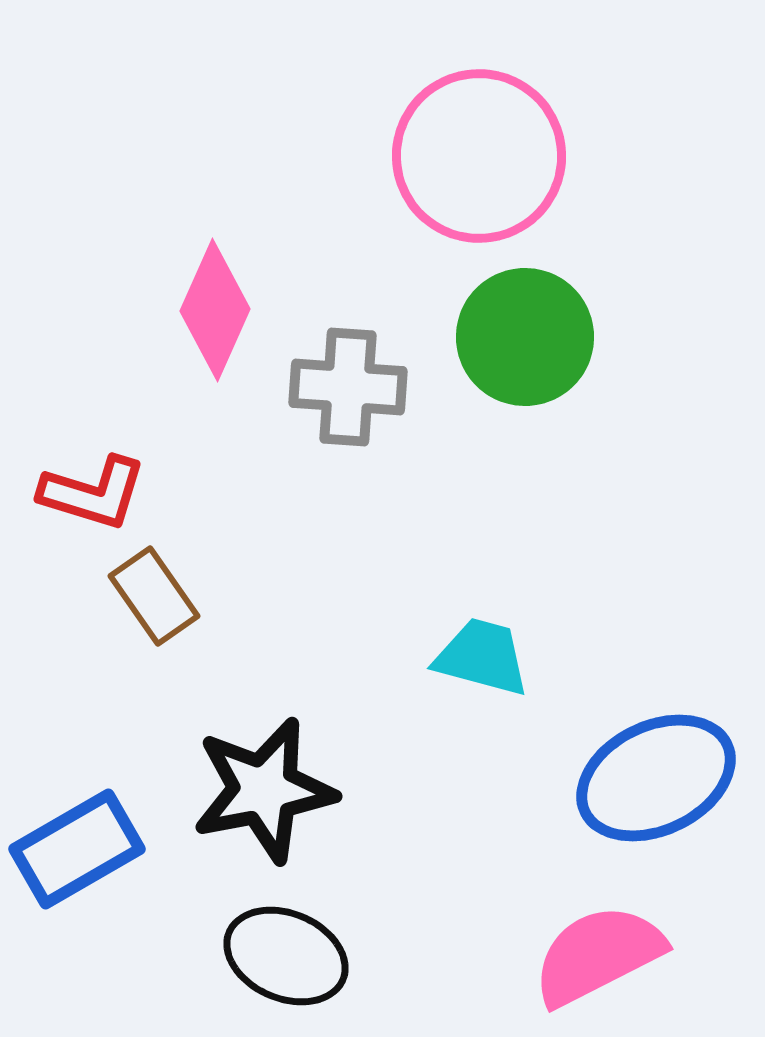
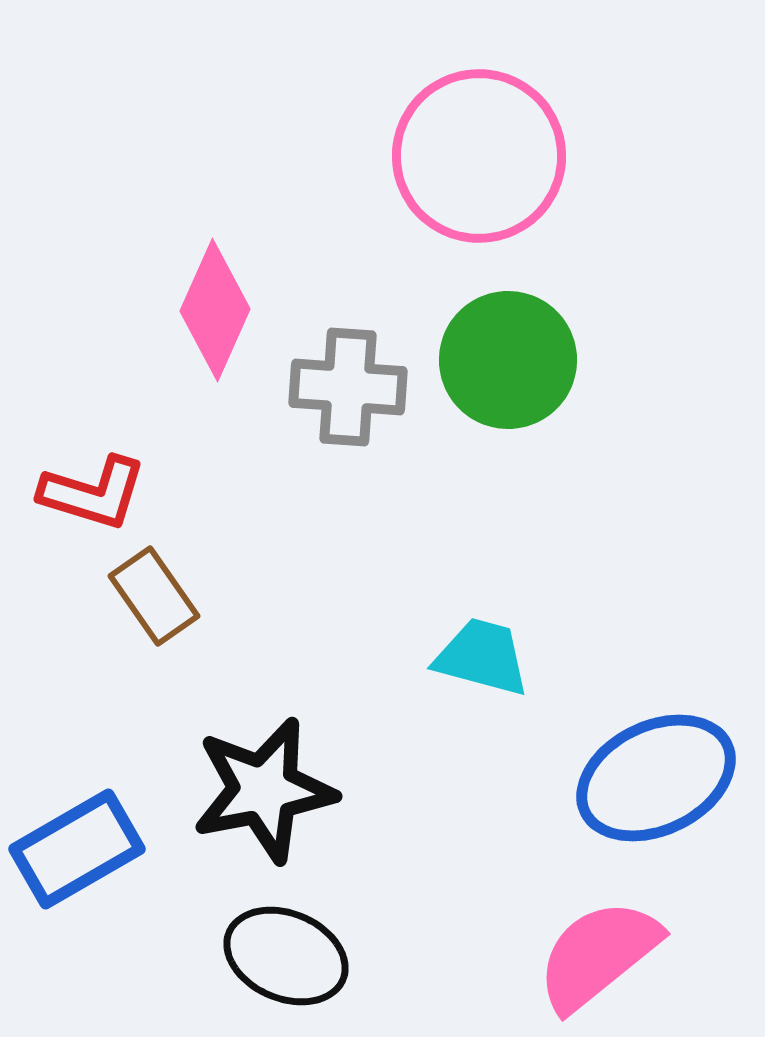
green circle: moved 17 px left, 23 px down
pink semicircle: rotated 12 degrees counterclockwise
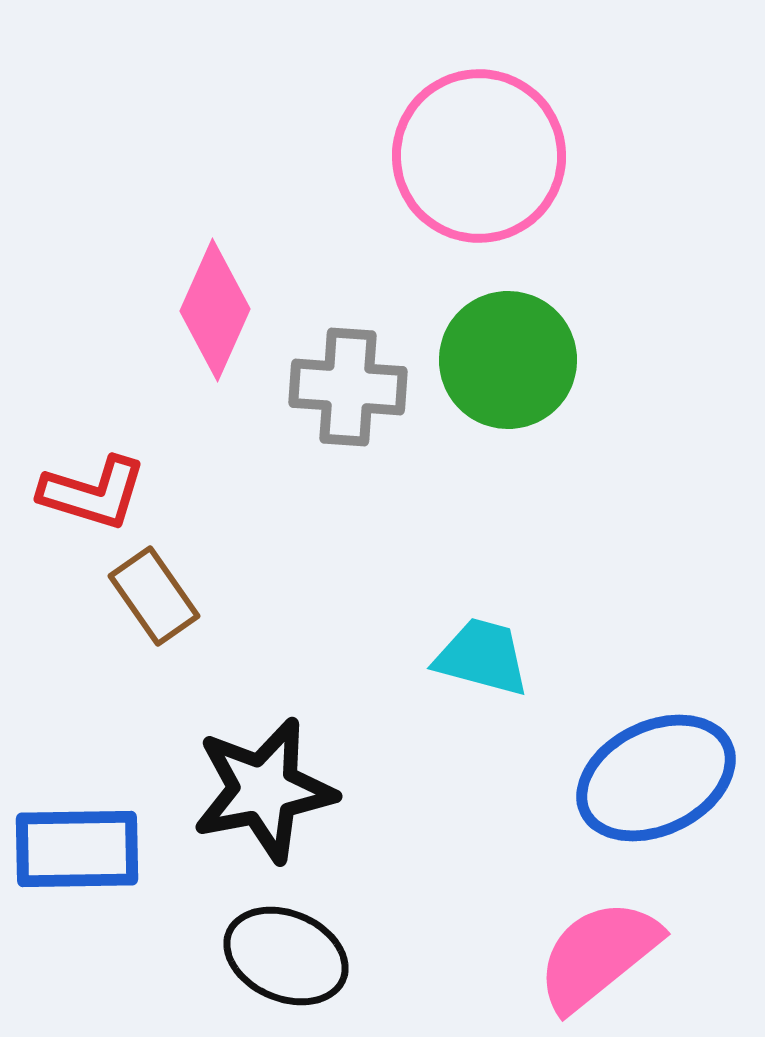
blue rectangle: rotated 29 degrees clockwise
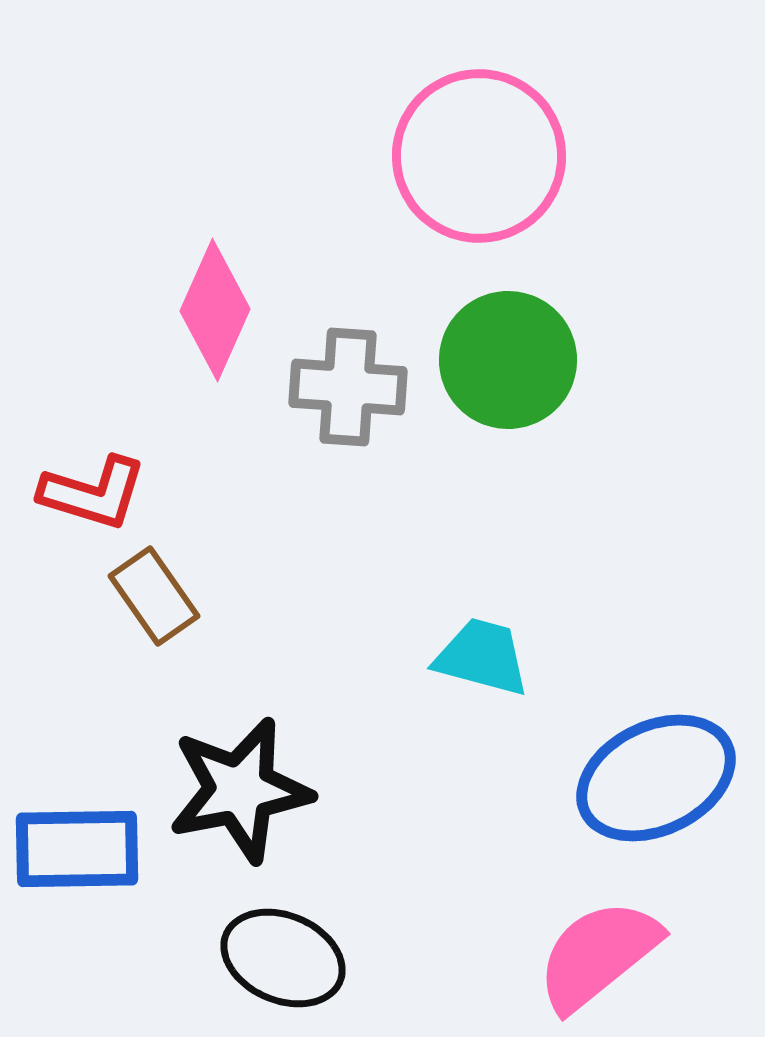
black star: moved 24 px left
black ellipse: moved 3 px left, 2 px down
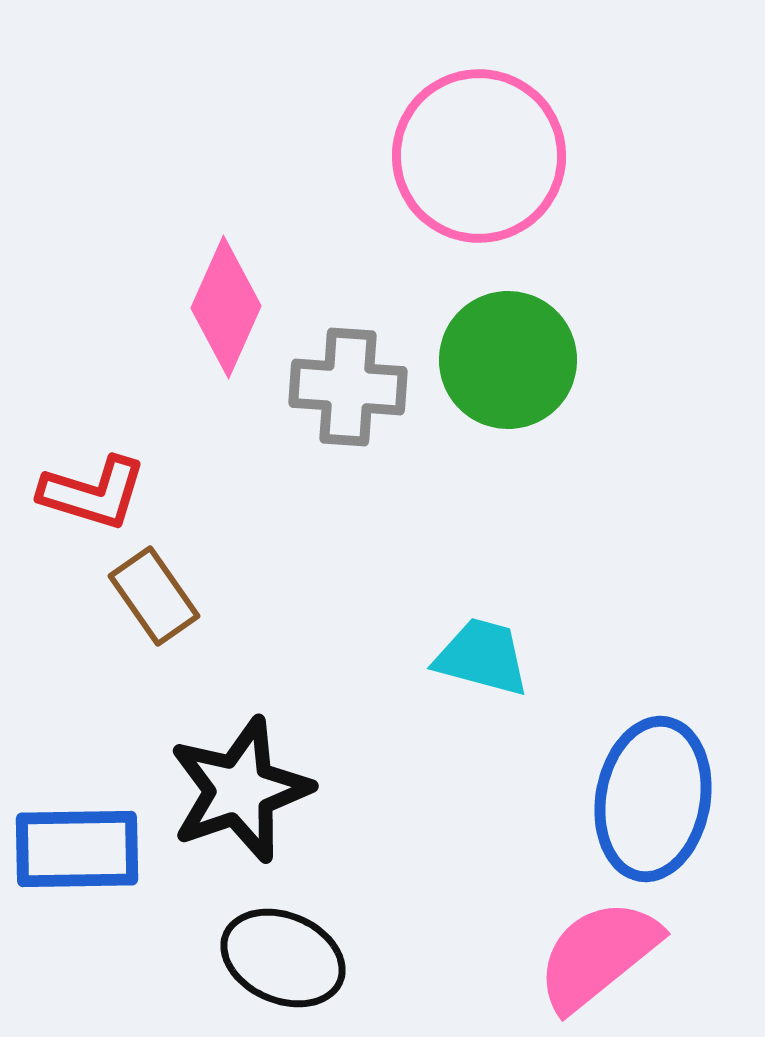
pink diamond: moved 11 px right, 3 px up
blue ellipse: moved 3 px left, 21 px down; rotated 54 degrees counterclockwise
black star: rotated 8 degrees counterclockwise
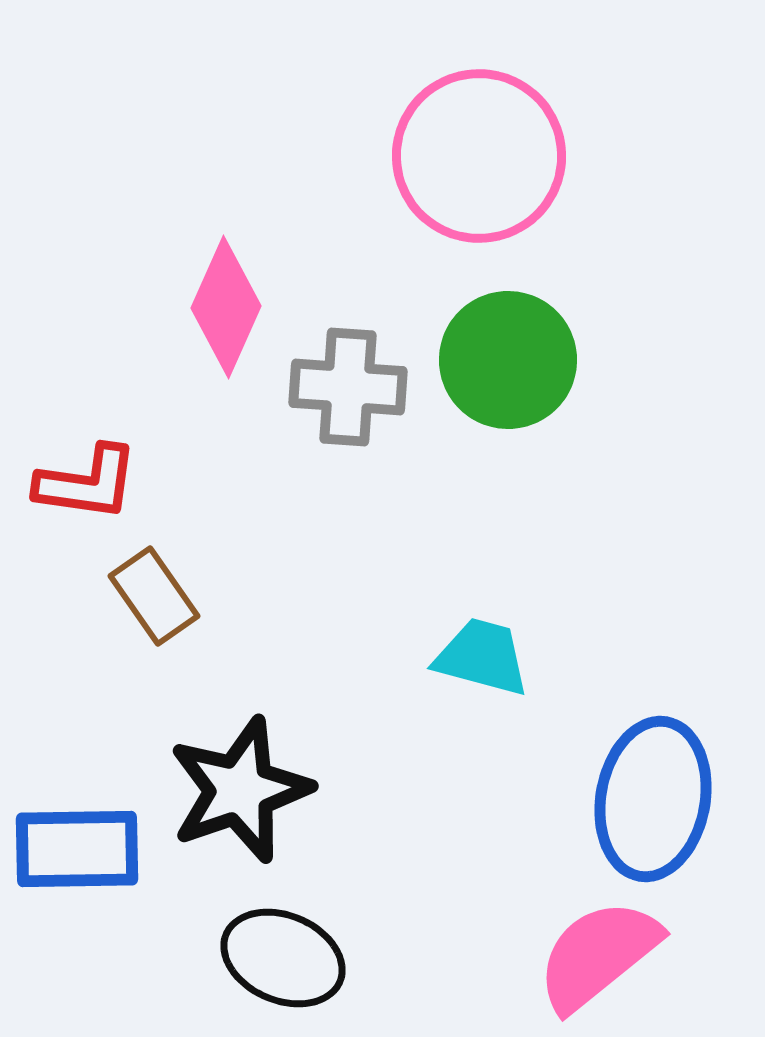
red L-shape: moved 6 px left, 10 px up; rotated 9 degrees counterclockwise
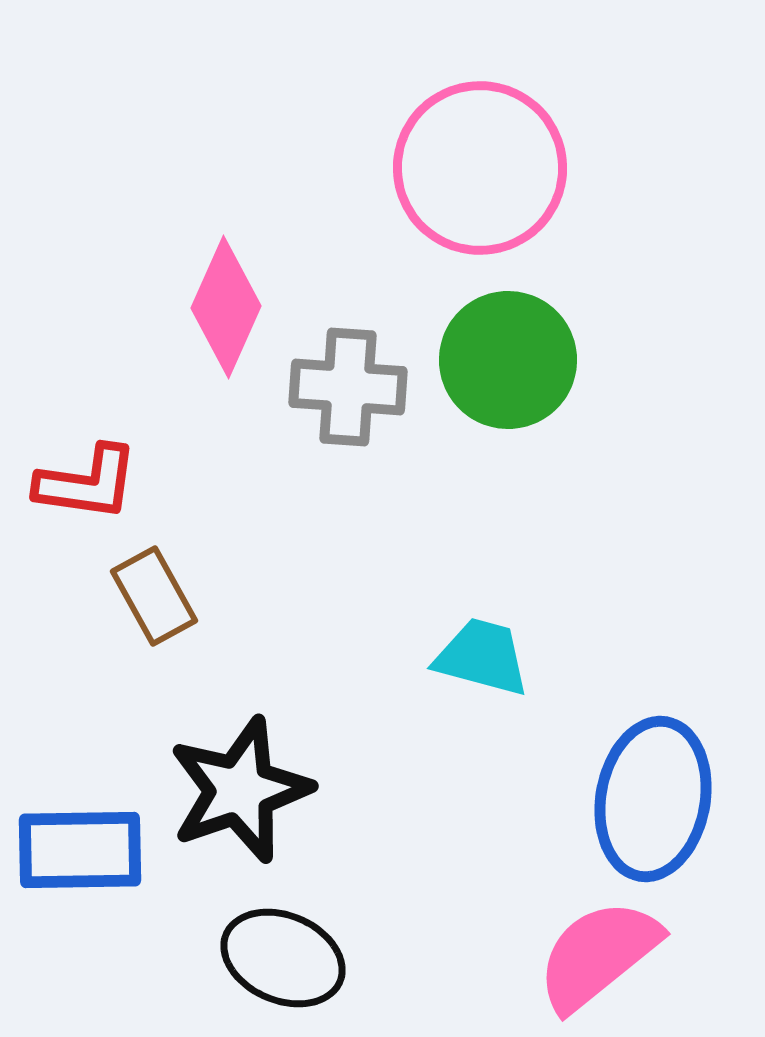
pink circle: moved 1 px right, 12 px down
brown rectangle: rotated 6 degrees clockwise
blue rectangle: moved 3 px right, 1 px down
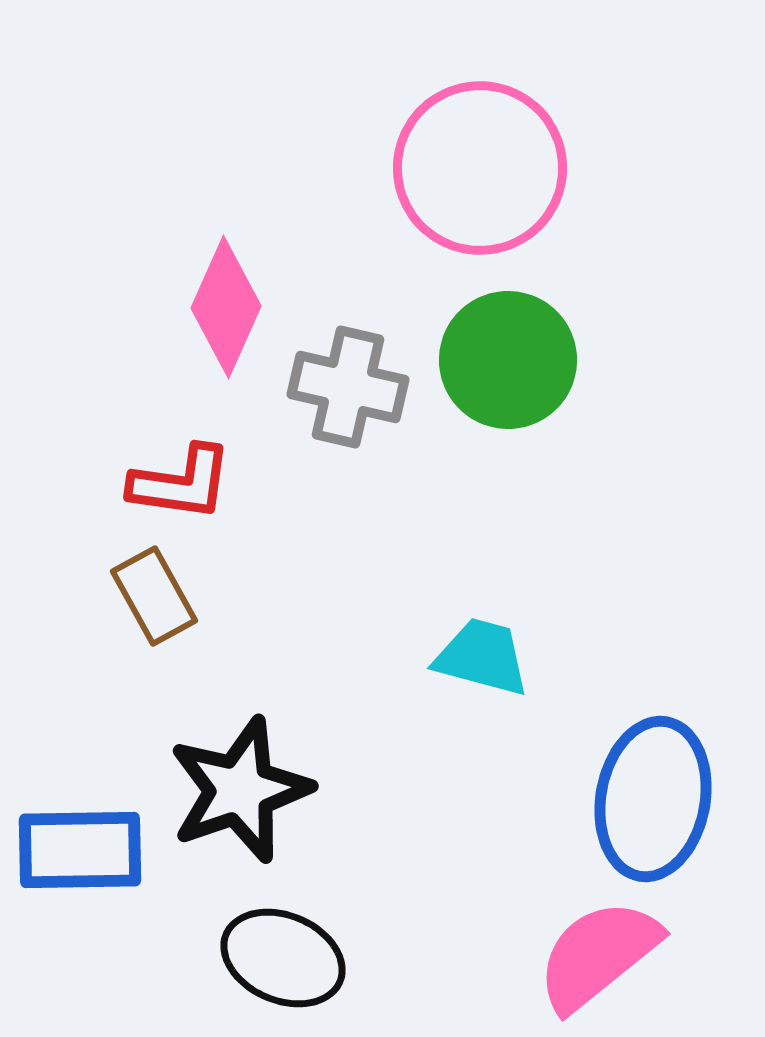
gray cross: rotated 9 degrees clockwise
red L-shape: moved 94 px right
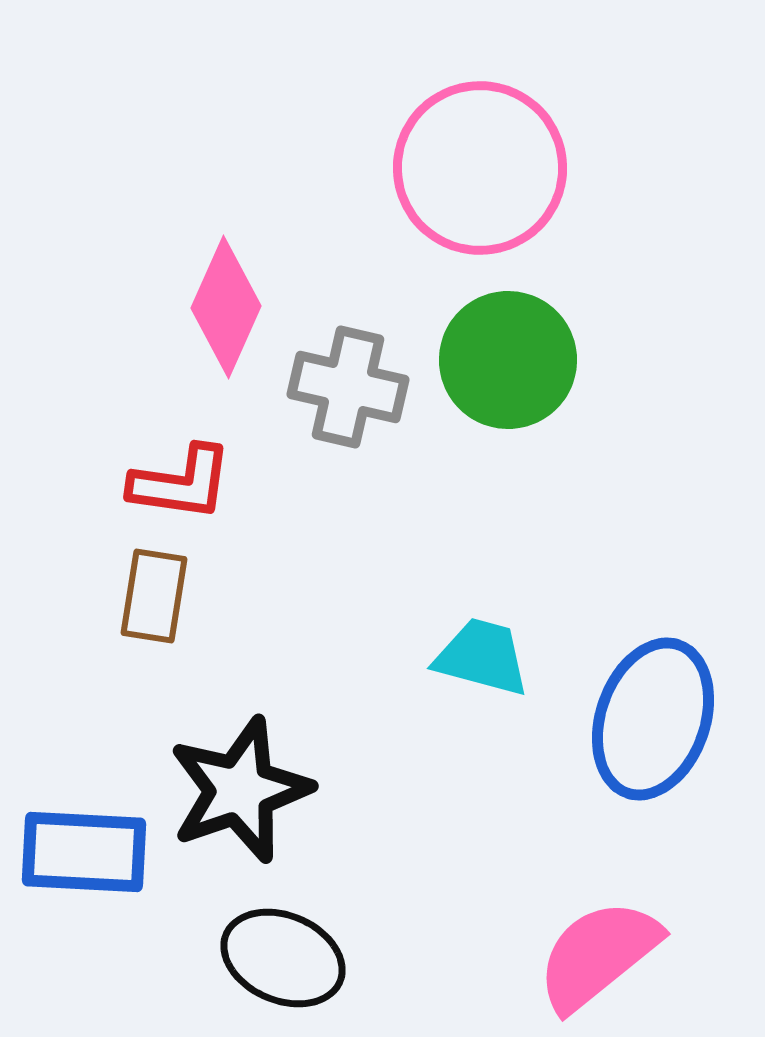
brown rectangle: rotated 38 degrees clockwise
blue ellipse: moved 80 px up; rotated 9 degrees clockwise
blue rectangle: moved 4 px right, 2 px down; rotated 4 degrees clockwise
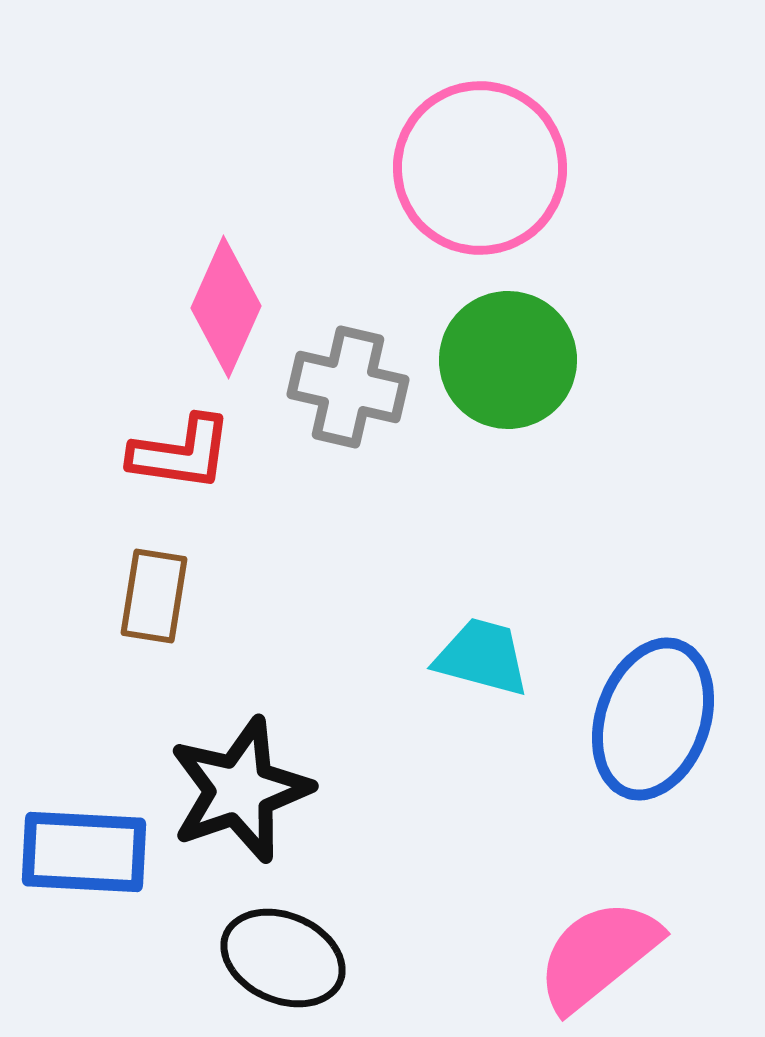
red L-shape: moved 30 px up
